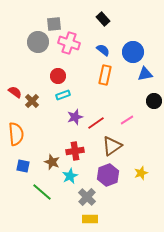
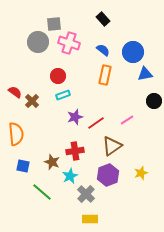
gray cross: moved 1 px left, 3 px up
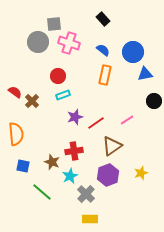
red cross: moved 1 px left
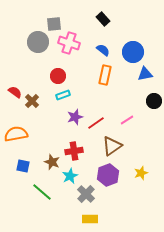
orange semicircle: rotated 95 degrees counterclockwise
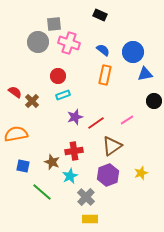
black rectangle: moved 3 px left, 4 px up; rotated 24 degrees counterclockwise
gray cross: moved 3 px down
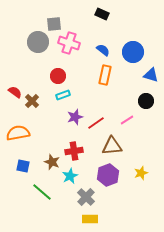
black rectangle: moved 2 px right, 1 px up
blue triangle: moved 6 px right, 1 px down; rotated 28 degrees clockwise
black circle: moved 8 px left
orange semicircle: moved 2 px right, 1 px up
brown triangle: rotated 30 degrees clockwise
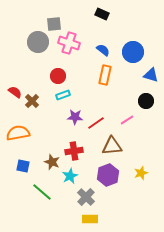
purple star: rotated 21 degrees clockwise
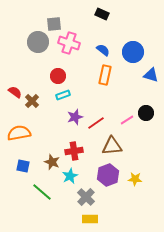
black circle: moved 12 px down
purple star: rotated 21 degrees counterclockwise
orange semicircle: moved 1 px right
yellow star: moved 6 px left, 6 px down; rotated 24 degrees clockwise
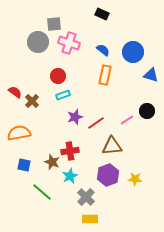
black circle: moved 1 px right, 2 px up
red cross: moved 4 px left
blue square: moved 1 px right, 1 px up
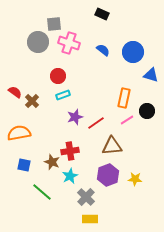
orange rectangle: moved 19 px right, 23 px down
